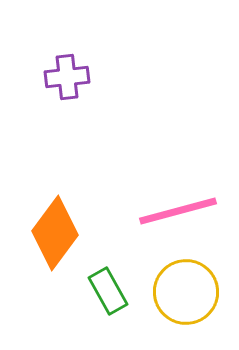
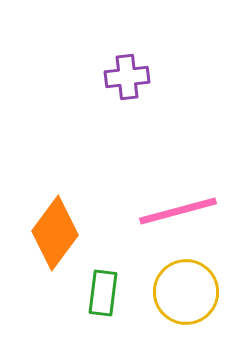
purple cross: moved 60 px right
green rectangle: moved 5 px left, 2 px down; rotated 36 degrees clockwise
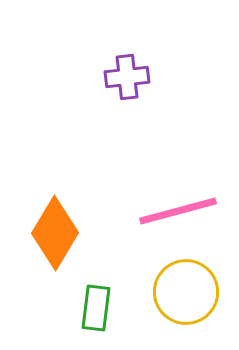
orange diamond: rotated 6 degrees counterclockwise
green rectangle: moved 7 px left, 15 px down
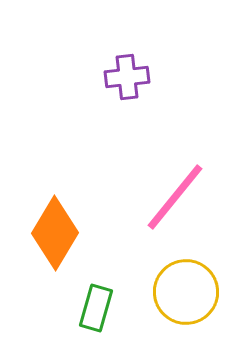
pink line: moved 3 px left, 14 px up; rotated 36 degrees counterclockwise
green rectangle: rotated 9 degrees clockwise
